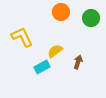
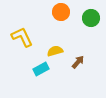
yellow semicircle: rotated 21 degrees clockwise
brown arrow: rotated 24 degrees clockwise
cyan rectangle: moved 1 px left, 2 px down
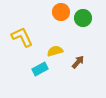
green circle: moved 8 px left
cyan rectangle: moved 1 px left
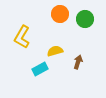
orange circle: moved 1 px left, 2 px down
green circle: moved 2 px right, 1 px down
yellow L-shape: rotated 125 degrees counterclockwise
brown arrow: rotated 24 degrees counterclockwise
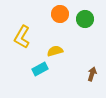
brown arrow: moved 14 px right, 12 px down
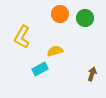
green circle: moved 1 px up
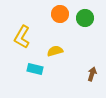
cyan rectangle: moved 5 px left; rotated 42 degrees clockwise
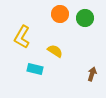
yellow semicircle: rotated 49 degrees clockwise
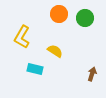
orange circle: moved 1 px left
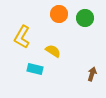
yellow semicircle: moved 2 px left
